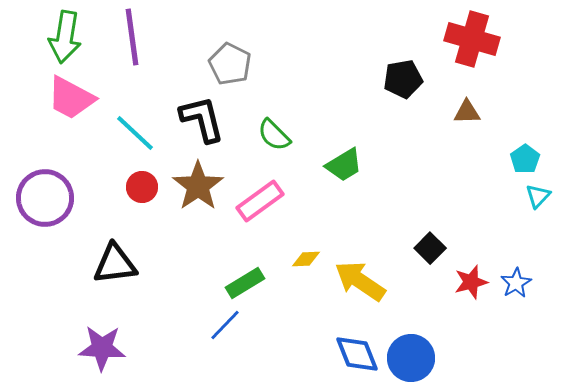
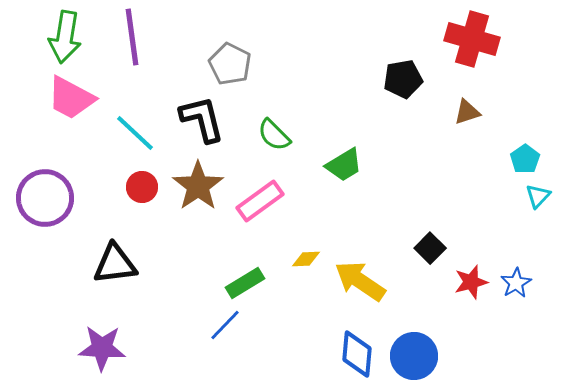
brown triangle: rotated 16 degrees counterclockwise
blue diamond: rotated 27 degrees clockwise
blue circle: moved 3 px right, 2 px up
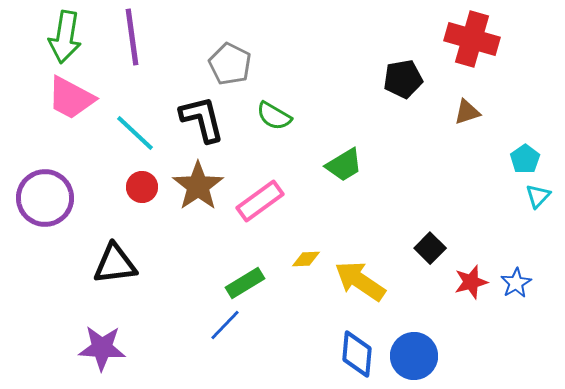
green semicircle: moved 19 px up; rotated 15 degrees counterclockwise
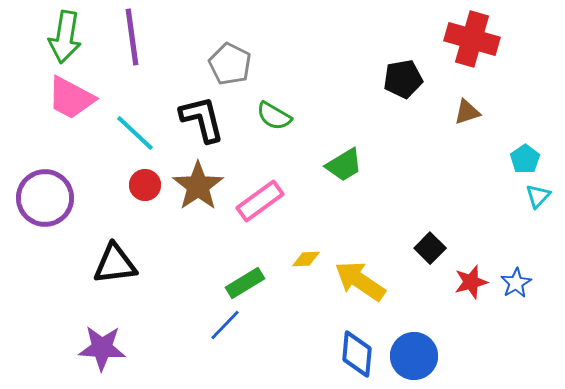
red circle: moved 3 px right, 2 px up
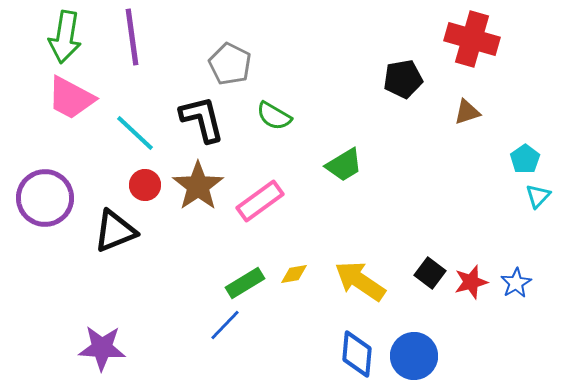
black square: moved 25 px down; rotated 8 degrees counterclockwise
yellow diamond: moved 12 px left, 15 px down; rotated 8 degrees counterclockwise
black triangle: moved 33 px up; rotated 15 degrees counterclockwise
